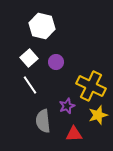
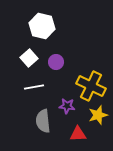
white line: moved 4 px right, 2 px down; rotated 66 degrees counterclockwise
purple star: rotated 28 degrees clockwise
red triangle: moved 4 px right
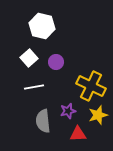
purple star: moved 1 px right, 5 px down; rotated 21 degrees counterclockwise
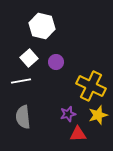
white line: moved 13 px left, 6 px up
purple star: moved 3 px down
gray semicircle: moved 20 px left, 4 px up
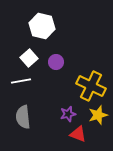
red triangle: rotated 24 degrees clockwise
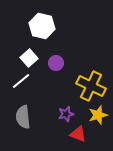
purple circle: moved 1 px down
white line: rotated 30 degrees counterclockwise
purple star: moved 2 px left
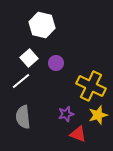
white hexagon: moved 1 px up
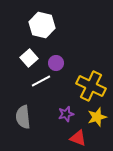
white line: moved 20 px right; rotated 12 degrees clockwise
yellow star: moved 1 px left, 2 px down
red triangle: moved 4 px down
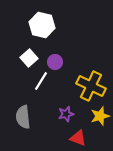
purple circle: moved 1 px left, 1 px up
white line: rotated 30 degrees counterclockwise
yellow star: moved 3 px right, 1 px up
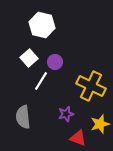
yellow star: moved 8 px down
